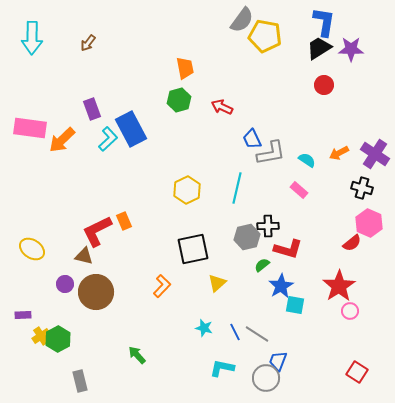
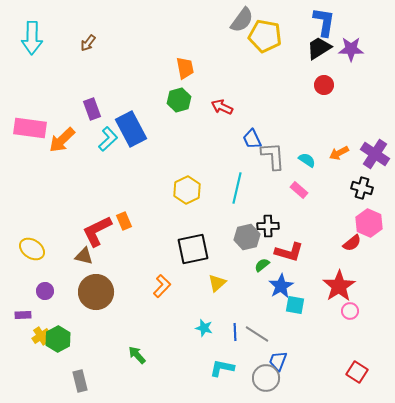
gray L-shape at (271, 153): moved 2 px right, 3 px down; rotated 84 degrees counterclockwise
red L-shape at (288, 249): moved 1 px right, 3 px down
purple circle at (65, 284): moved 20 px left, 7 px down
blue line at (235, 332): rotated 24 degrees clockwise
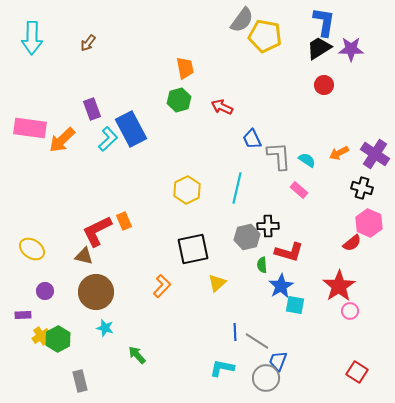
gray L-shape at (273, 156): moved 6 px right
green semicircle at (262, 265): rotated 56 degrees counterclockwise
cyan star at (204, 328): moved 99 px left
gray line at (257, 334): moved 7 px down
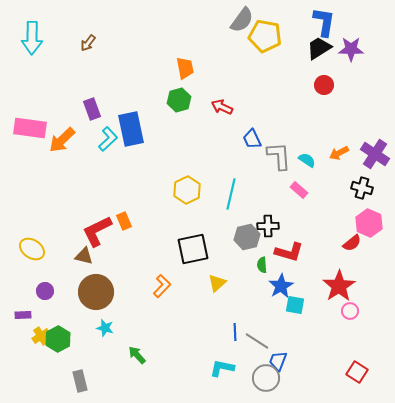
blue rectangle at (131, 129): rotated 16 degrees clockwise
cyan line at (237, 188): moved 6 px left, 6 px down
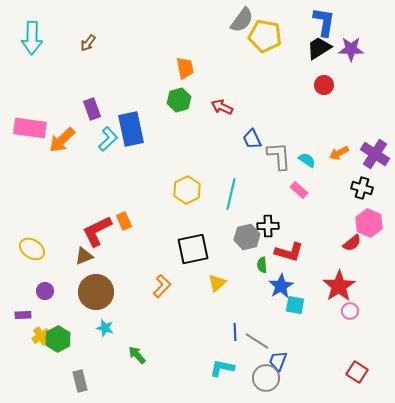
brown triangle at (84, 256): rotated 36 degrees counterclockwise
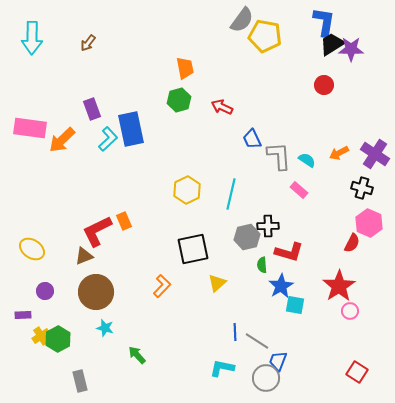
black trapezoid at (319, 48): moved 13 px right, 4 px up
red semicircle at (352, 243): rotated 24 degrees counterclockwise
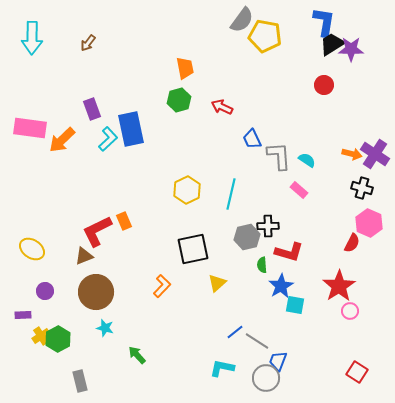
orange arrow at (339, 153): moved 13 px right, 1 px down; rotated 138 degrees counterclockwise
blue line at (235, 332): rotated 54 degrees clockwise
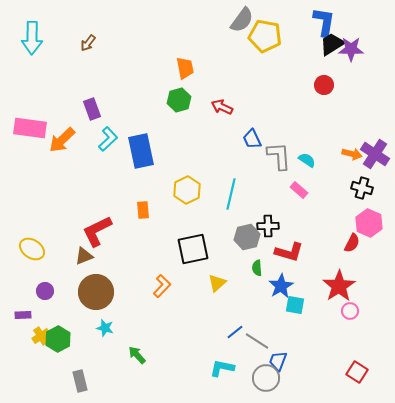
blue rectangle at (131, 129): moved 10 px right, 22 px down
orange rectangle at (124, 221): moved 19 px right, 11 px up; rotated 18 degrees clockwise
green semicircle at (262, 265): moved 5 px left, 3 px down
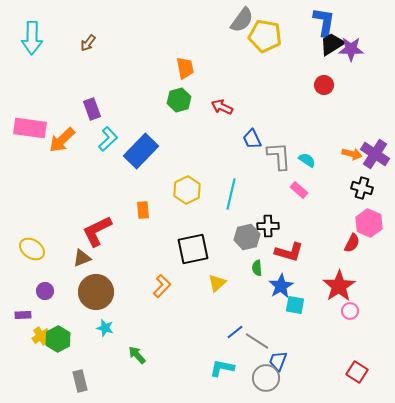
blue rectangle at (141, 151): rotated 56 degrees clockwise
brown triangle at (84, 256): moved 2 px left, 2 px down
